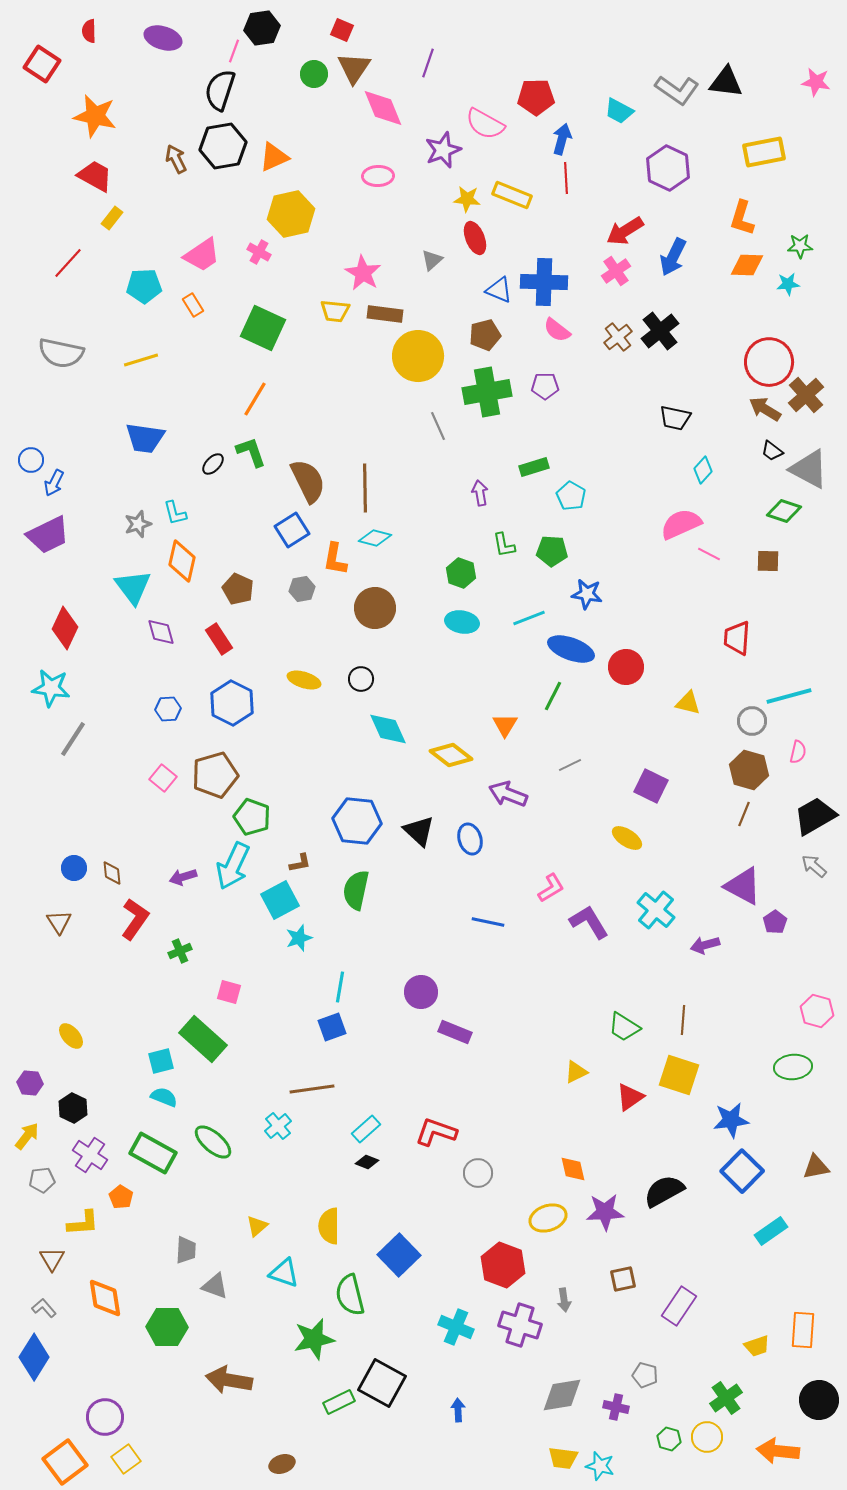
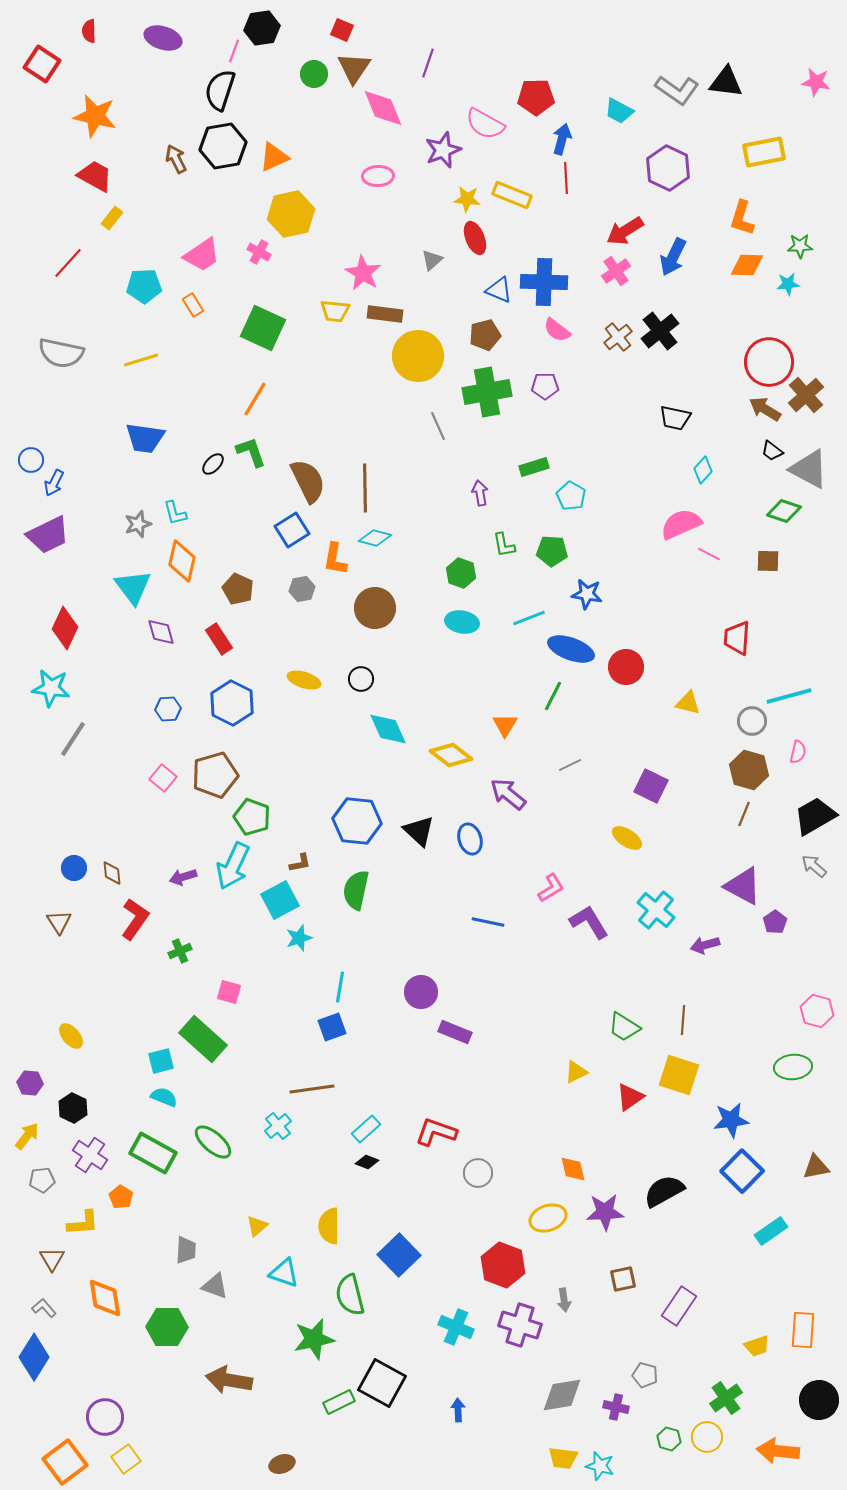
purple arrow at (508, 794): rotated 18 degrees clockwise
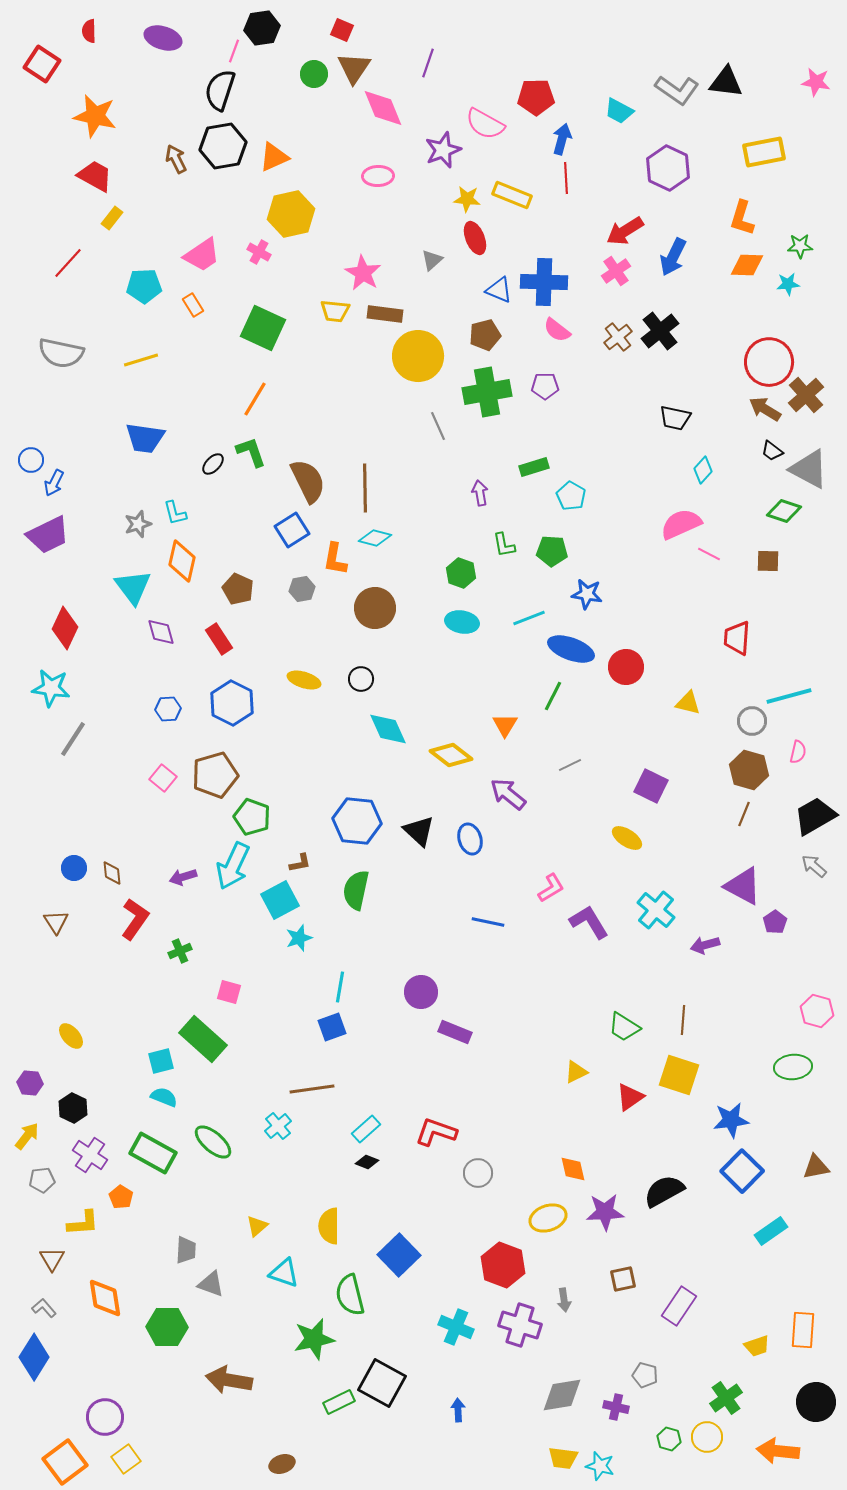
brown triangle at (59, 922): moved 3 px left
gray triangle at (215, 1286): moved 4 px left, 2 px up
black circle at (819, 1400): moved 3 px left, 2 px down
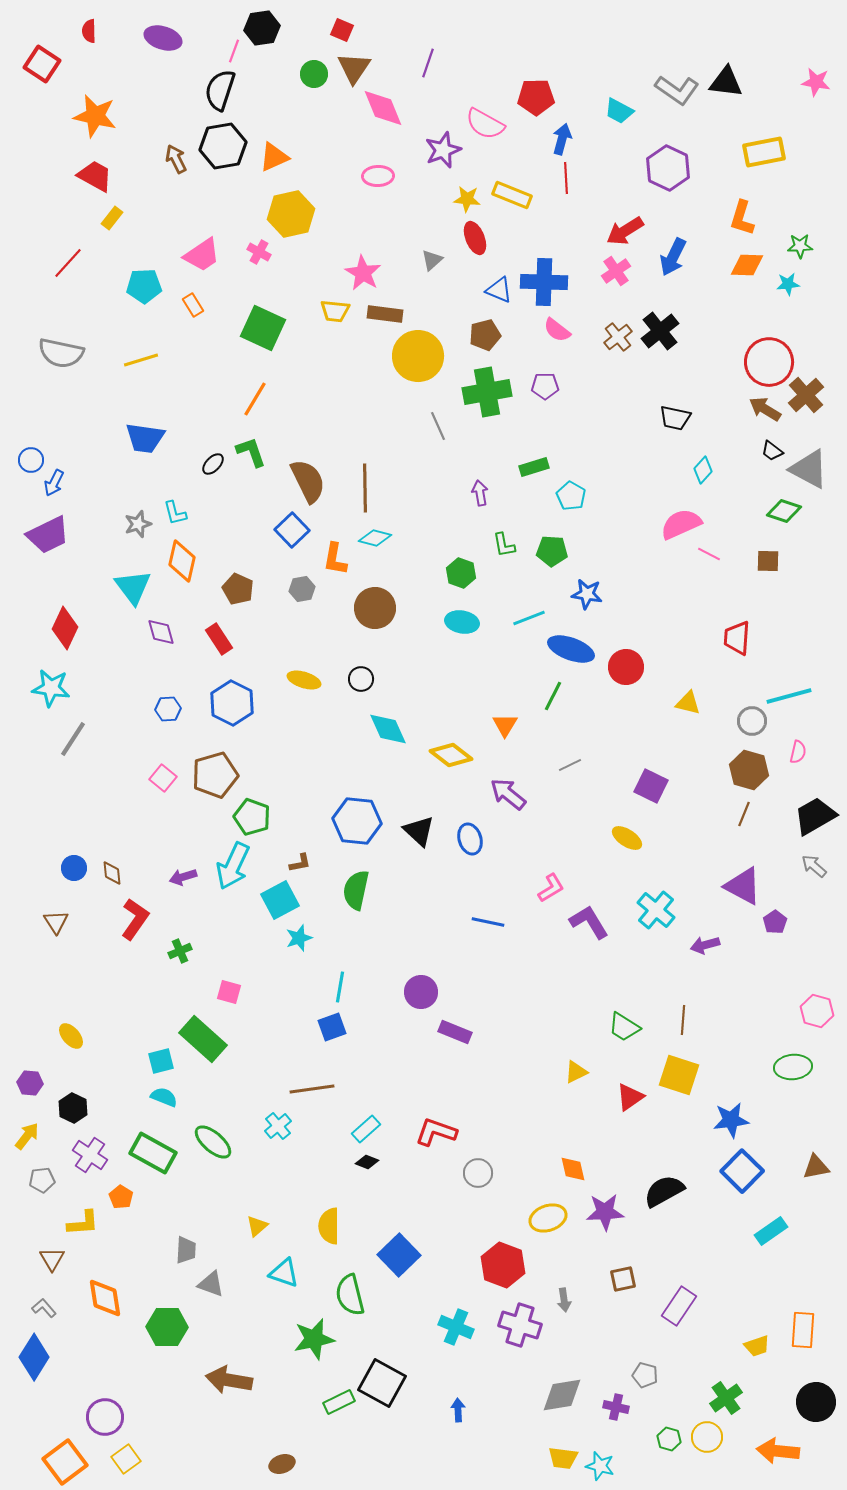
blue square at (292, 530): rotated 12 degrees counterclockwise
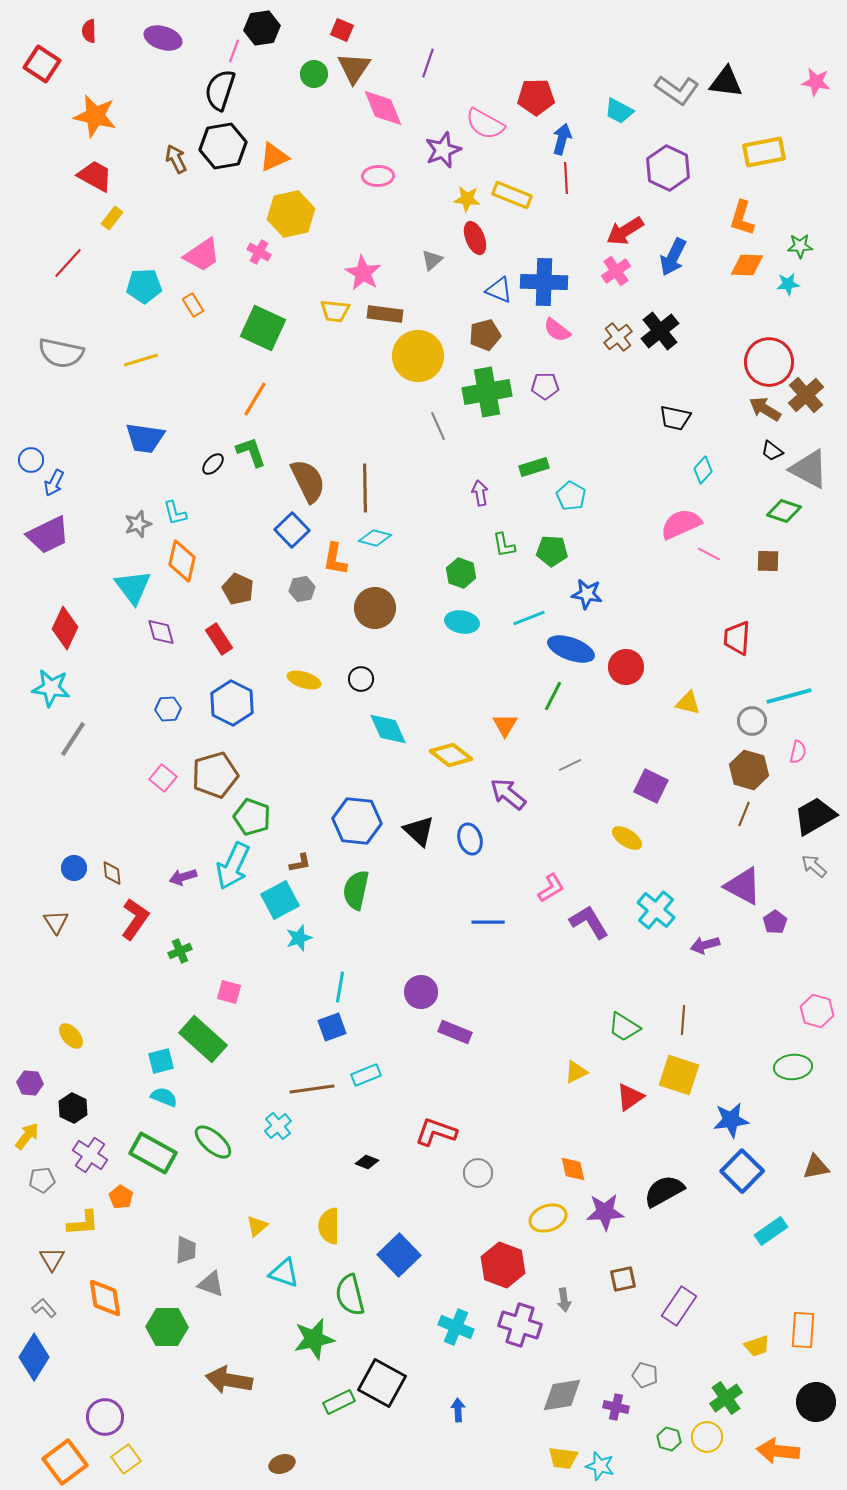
blue line at (488, 922): rotated 12 degrees counterclockwise
cyan rectangle at (366, 1129): moved 54 px up; rotated 20 degrees clockwise
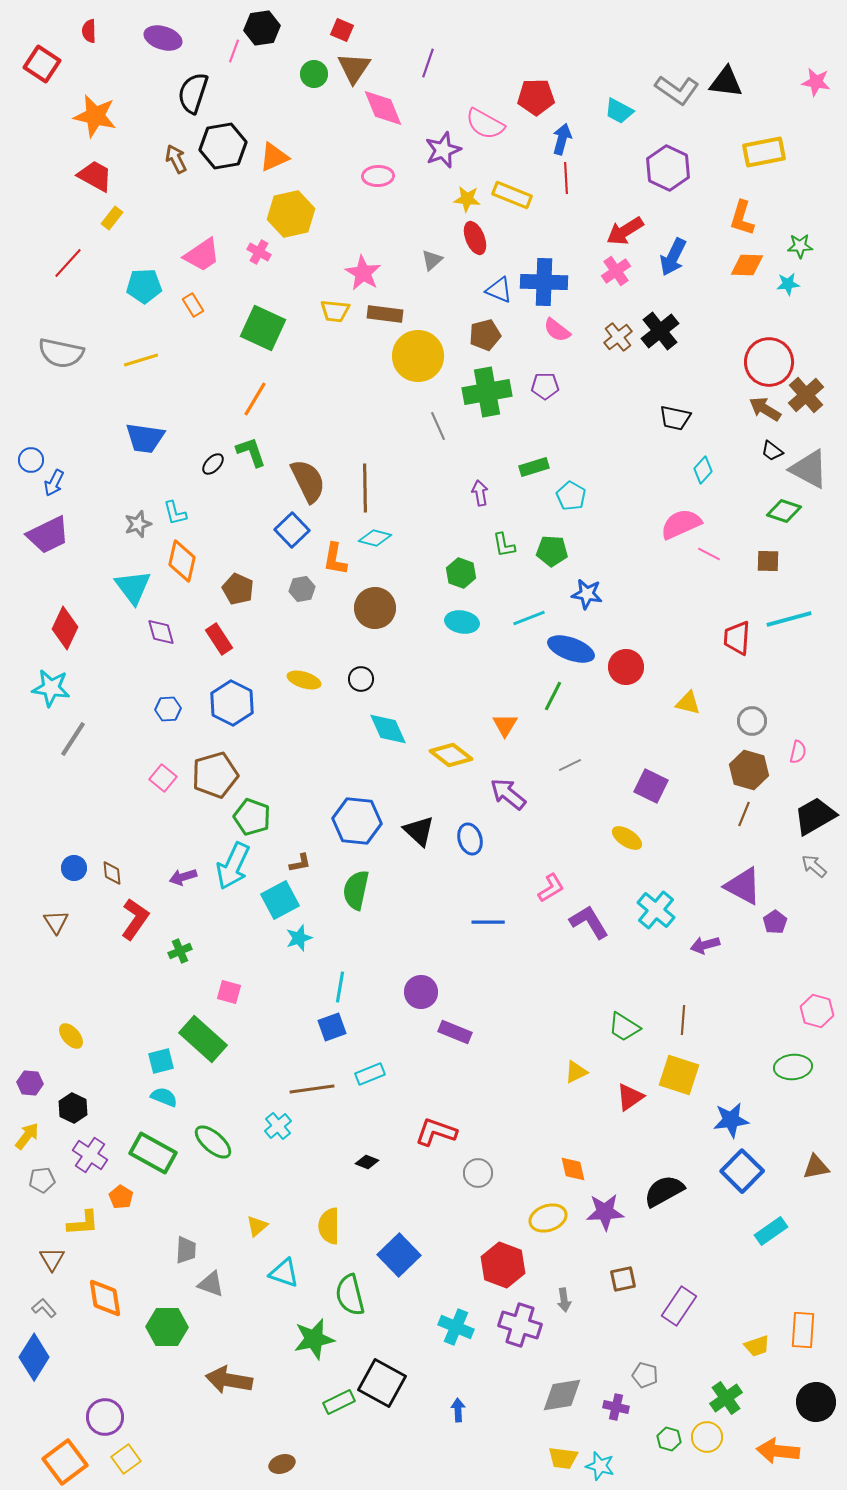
black semicircle at (220, 90): moved 27 px left, 3 px down
cyan line at (789, 696): moved 77 px up
cyan rectangle at (366, 1075): moved 4 px right, 1 px up
